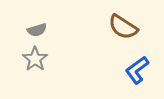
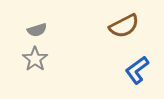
brown semicircle: moved 1 px right, 1 px up; rotated 60 degrees counterclockwise
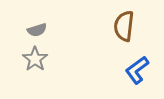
brown semicircle: rotated 124 degrees clockwise
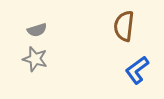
gray star: rotated 20 degrees counterclockwise
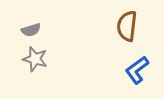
brown semicircle: moved 3 px right
gray semicircle: moved 6 px left
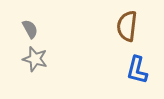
gray semicircle: moved 1 px left, 1 px up; rotated 102 degrees counterclockwise
blue L-shape: rotated 40 degrees counterclockwise
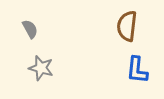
gray star: moved 6 px right, 9 px down
blue L-shape: rotated 8 degrees counterclockwise
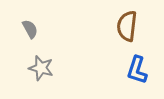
blue L-shape: rotated 12 degrees clockwise
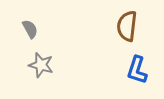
gray star: moved 3 px up
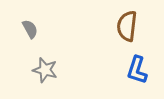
gray star: moved 4 px right, 5 px down
